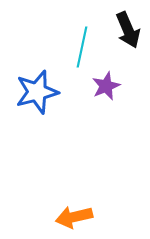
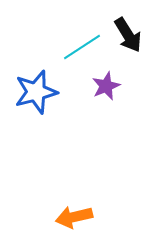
black arrow: moved 5 px down; rotated 9 degrees counterclockwise
cyan line: rotated 45 degrees clockwise
blue star: moved 1 px left
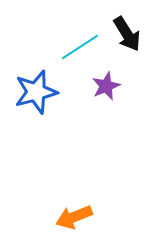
black arrow: moved 1 px left, 1 px up
cyan line: moved 2 px left
orange arrow: rotated 9 degrees counterclockwise
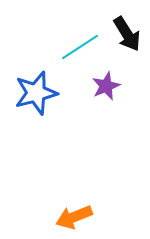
blue star: moved 1 px down
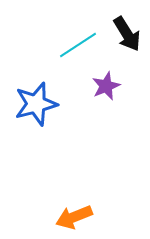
cyan line: moved 2 px left, 2 px up
blue star: moved 11 px down
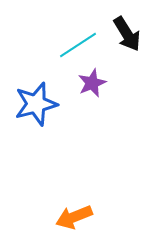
purple star: moved 14 px left, 3 px up
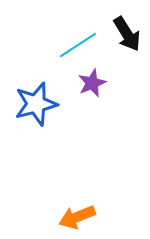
orange arrow: moved 3 px right
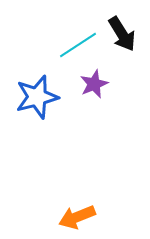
black arrow: moved 5 px left
purple star: moved 2 px right, 1 px down
blue star: moved 1 px right, 7 px up
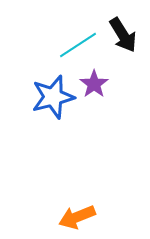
black arrow: moved 1 px right, 1 px down
purple star: rotated 12 degrees counterclockwise
blue star: moved 16 px right
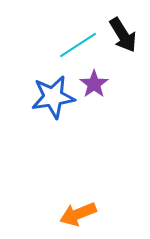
blue star: rotated 6 degrees clockwise
orange arrow: moved 1 px right, 3 px up
